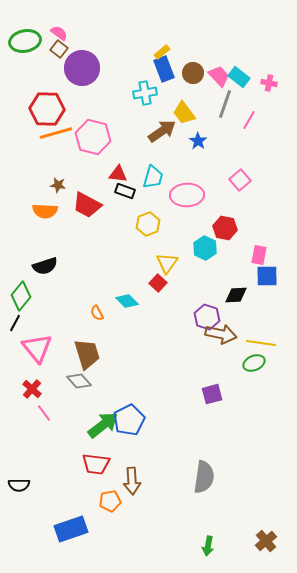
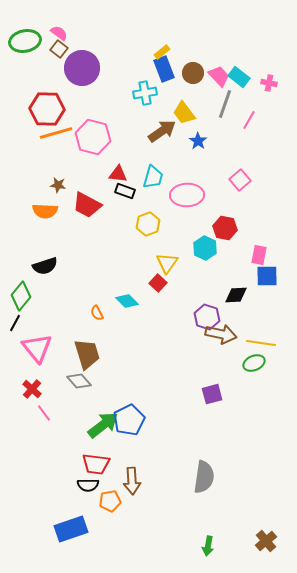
black semicircle at (19, 485): moved 69 px right
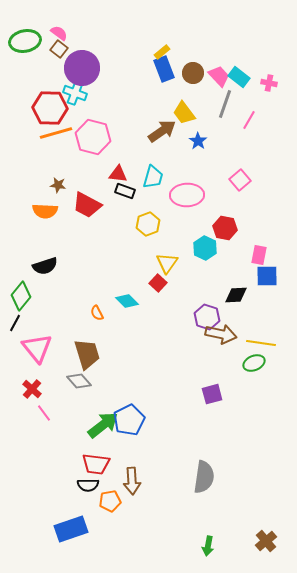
cyan cross at (145, 93): moved 70 px left; rotated 30 degrees clockwise
red hexagon at (47, 109): moved 3 px right, 1 px up
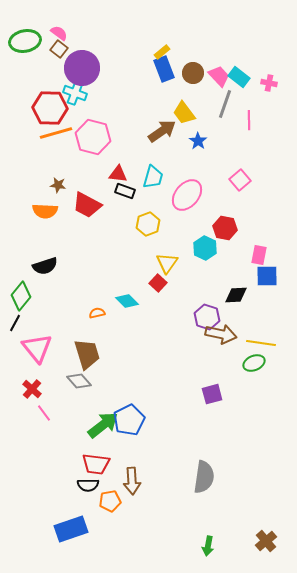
pink line at (249, 120): rotated 30 degrees counterclockwise
pink ellipse at (187, 195): rotated 48 degrees counterclockwise
orange semicircle at (97, 313): rotated 105 degrees clockwise
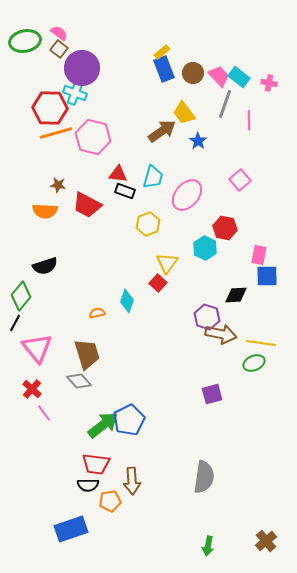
cyan diamond at (127, 301): rotated 65 degrees clockwise
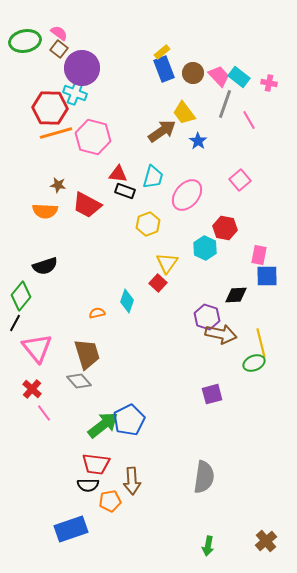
pink line at (249, 120): rotated 30 degrees counterclockwise
yellow line at (261, 343): rotated 68 degrees clockwise
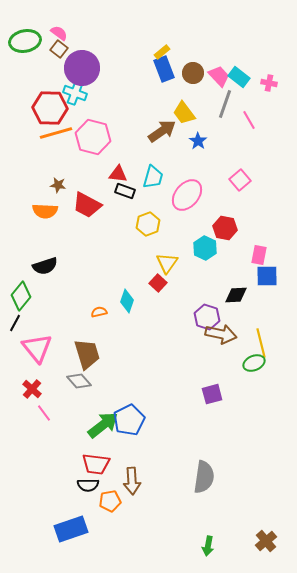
orange semicircle at (97, 313): moved 2 px right, 1 px up
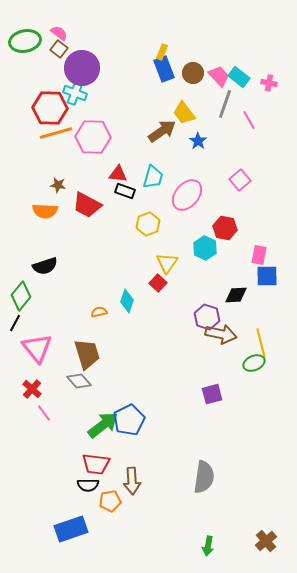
yellow rectangle at (162, 52): rotated 28 degrees counterclockwise
pink hexagon at (93, 137): rotated 12 degrees counterclockwise
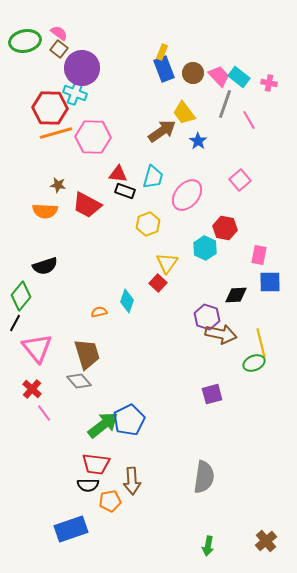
blue square at (267, 276): moved 3 px right, 6 px down
